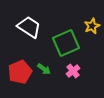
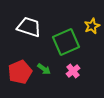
white trapezoid: rotated 15 degrees counterclockwise
green square: moved 1 px up
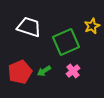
green arrow: moved 2 px down; rotated 112 degrees clockwise
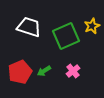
green square: moved 6 px up
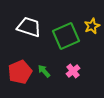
green arrow: rotated 80 degrees clockwise
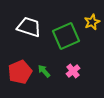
yellow star: moved 4 px up
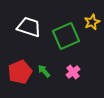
pink cross: moved 1 px down
